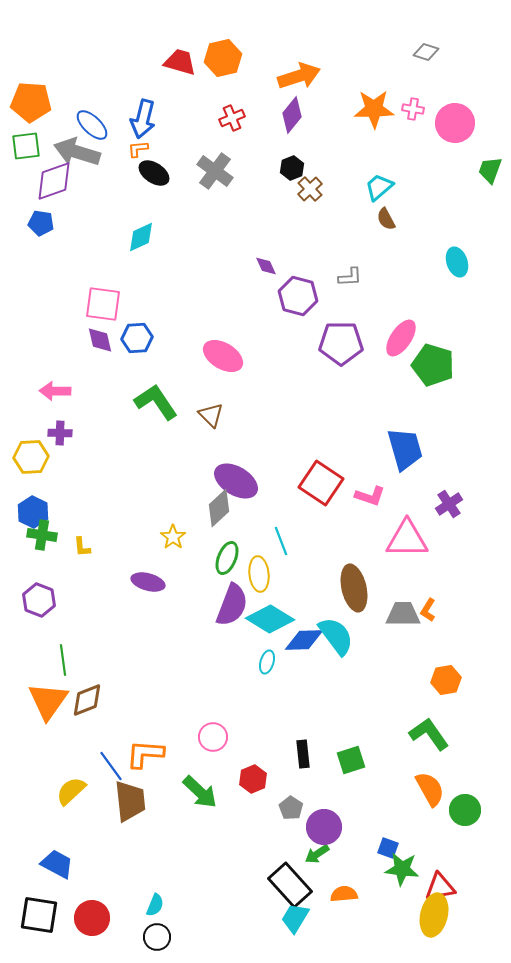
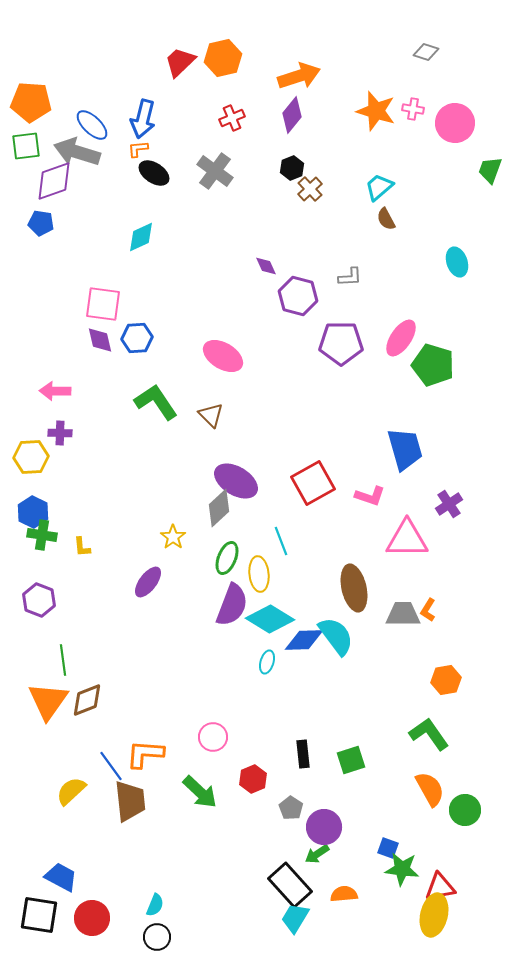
red trapezoid at (180, 62): rotated 60 degrees counterclockwise
orange star at (374, 109): moved 2 px right, 2 px down; rotated 18 degrees clockwise
red square at (321, 483): moved 8 px left; rotated 27 degrees clockwise
purple ellipse at (148, 582): rotated 68 degrees counterclockwise
blue trapezoid at (57, 864): moved 4 px right, 13 px down
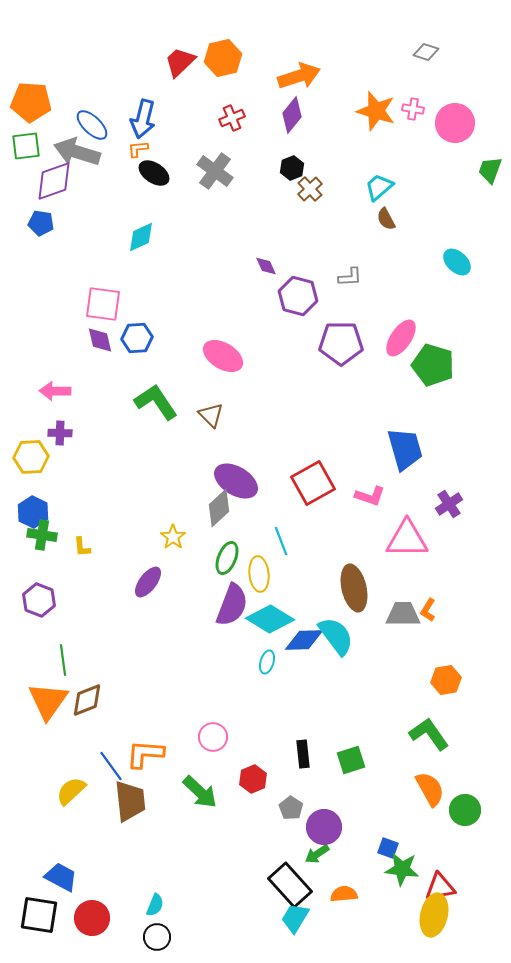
cyan ellipse at (457, 262): rotated 28 degrees counterclockwise
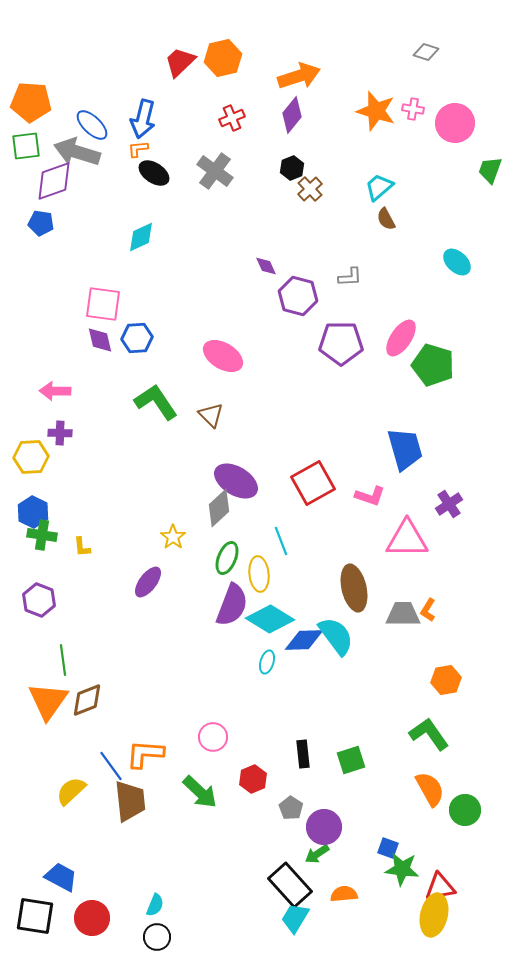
black square at (39, 915): moved 4 px left, 1 px down
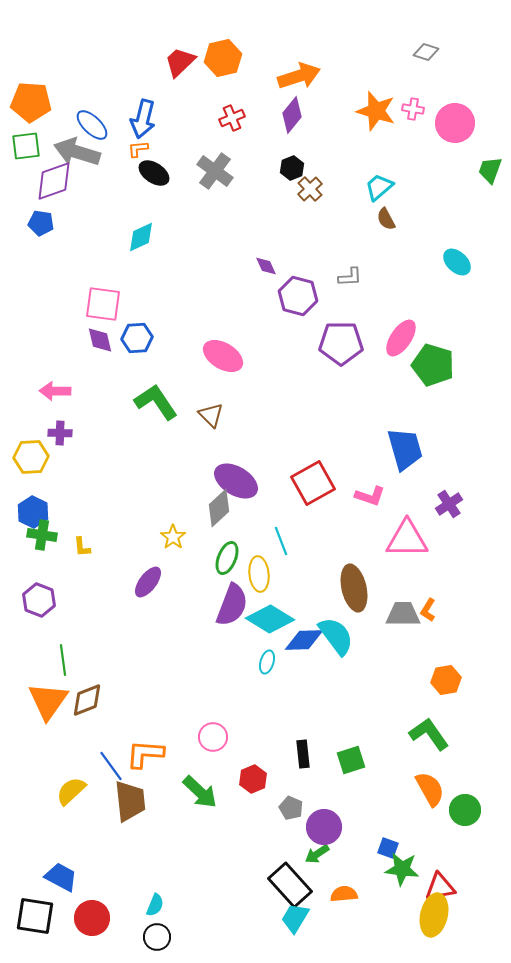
gray pentagon at (291, 808): rotated 10 degrees counterclockwise
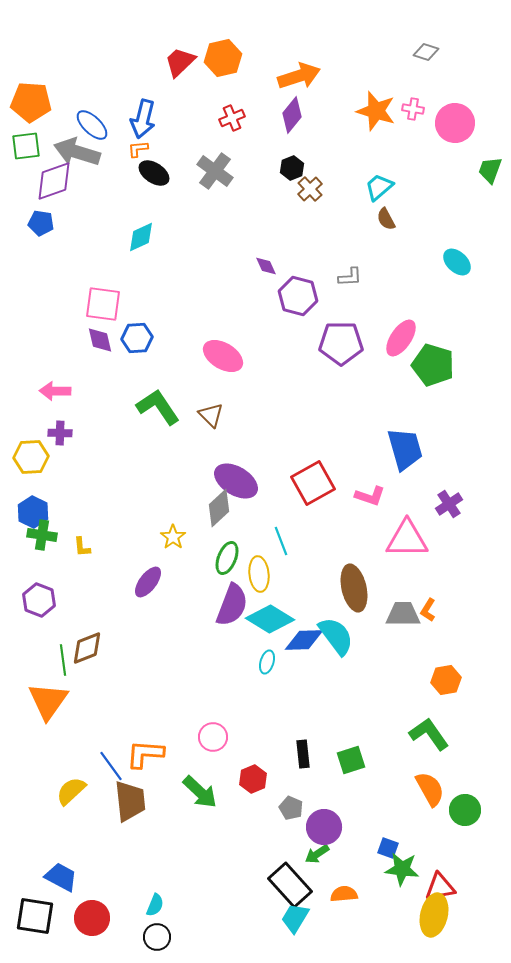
green L-shape at (156, 402): moved 2 px right, 5 px down
brown diamond at (87, 700): moved 52 px up
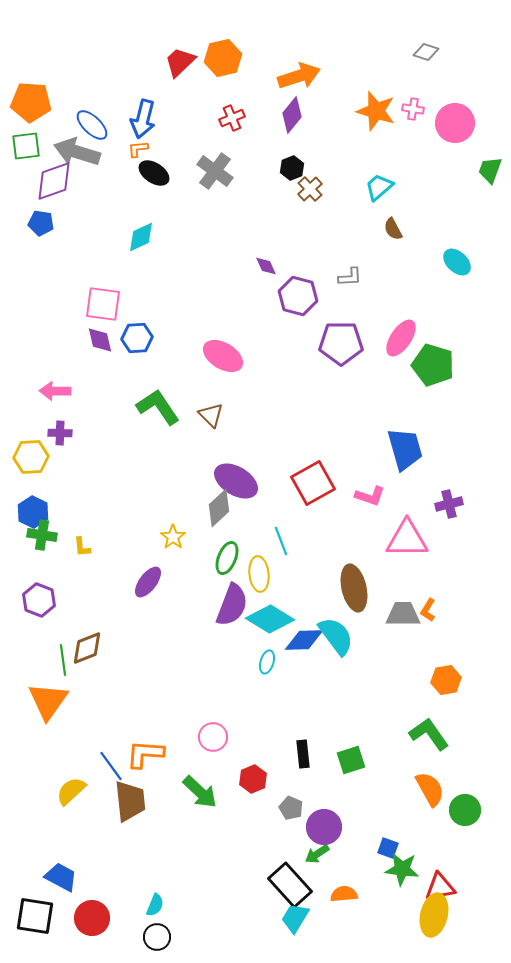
brown semicircle at (386, 219): moved 7 px right, 10 px down
purple cross at (449, 504): rotated 20 degrees clockwise
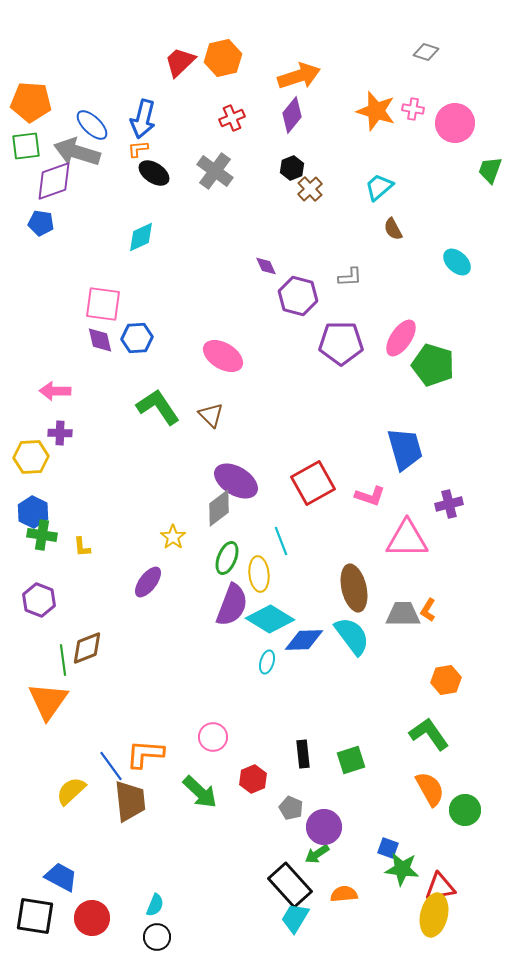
gray diamond at (219, 508): rotated 6 degrees clockwise
cyan semicircle at (336, 636): moved 16 px right
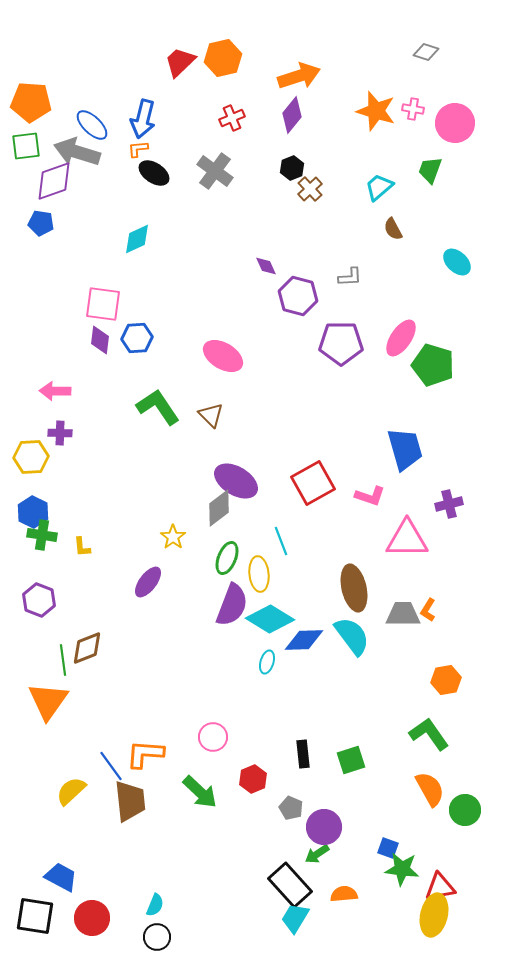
green trapezoid at (490, 170): moved 60 px left
cyan diamond at (141, 237): moved 4 px left, 2 px down
purple diamond at (100, 340): rotated 20 degrees clockwise
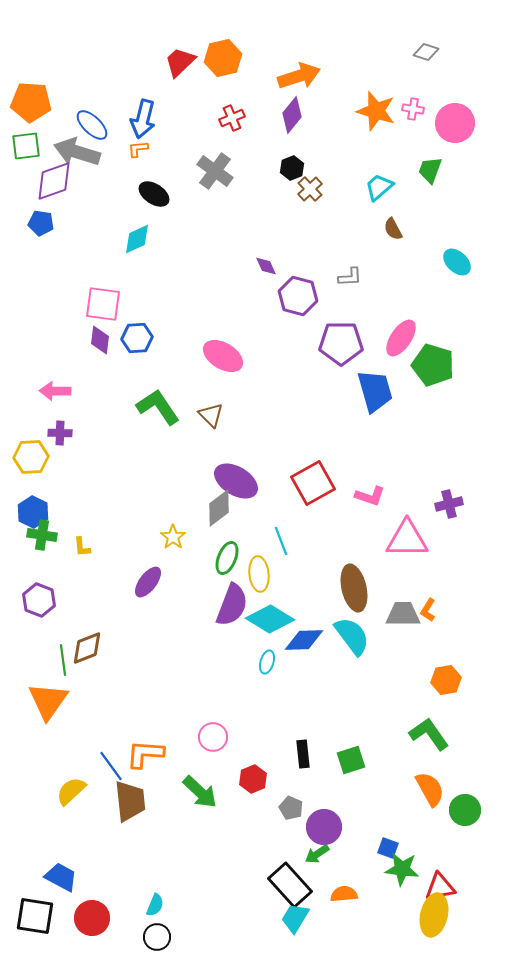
black ellipse at (154, 173): moved 21 px down
blue trapezoid at (405, 449): moved 30 px left, 58 px up
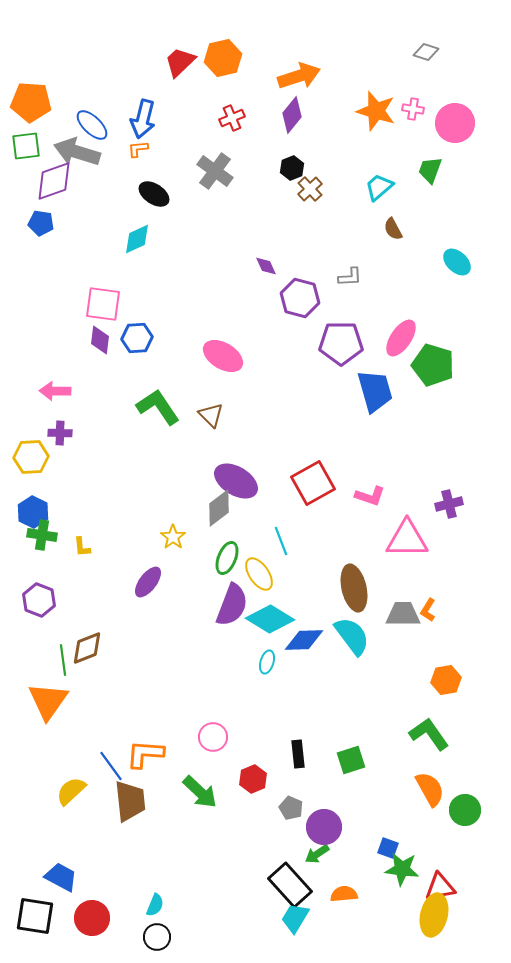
purple hexagon at (298, 296): moved 2 px right, 2 px down
yellow ellipse at (259, 574): rotated 28 degrees counterclockwise
black rectangle at (303, 754): moved 5 px left
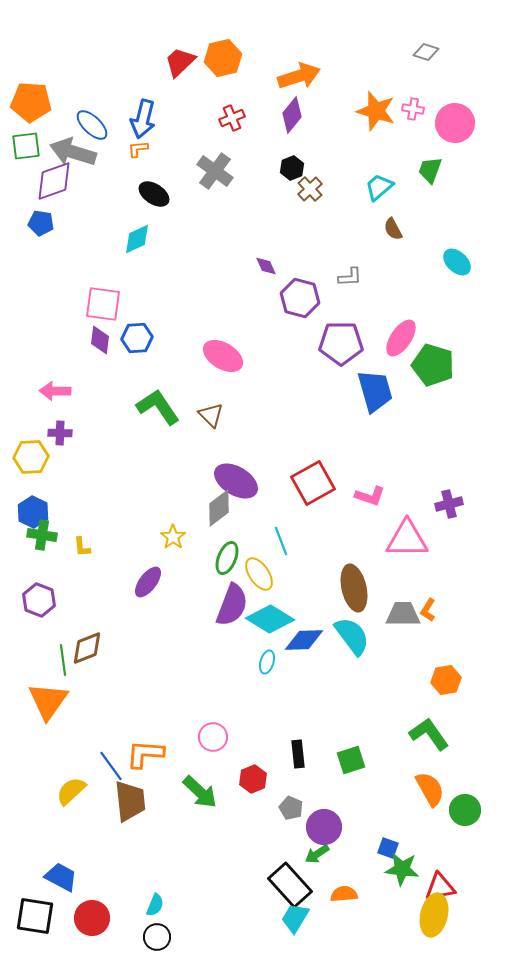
gray arrow at (77, 152): moved 4 px left
